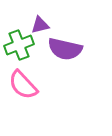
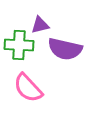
green cross: rotated 24 degrees clockwise
pink semicircle: moved 5 px right, 3 px down
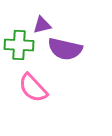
purple triangle: moved 2 px right
pink semicircle: moved 5 px right
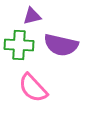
purple triangle: moved 10 px left, 9 px up
purple semicircle: moved 4 px left, 4 px up
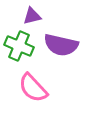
green cross: moved 1 px down; rotated 20 degrees clockwise
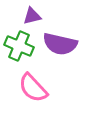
purple semicircle: moved 1 px left, 1 px up
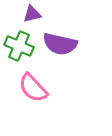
purple triangle: moved 2 px up
